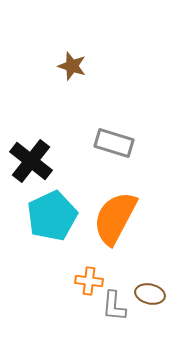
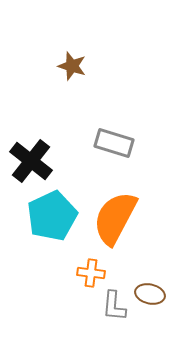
orange cross: moved 2 px right, 8 px up
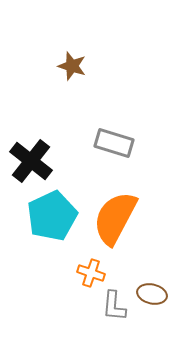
orange cross: rotated 12 degrees clockwise
brown ellipse: moved 2 px right
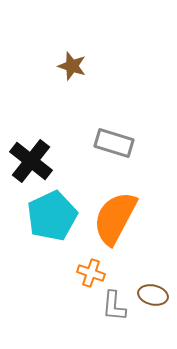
brown ellipse: moved 1 px right, 1 px down
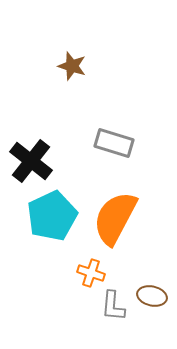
brown ellipse: moved 1 px left, 1 px down
gray L-shape: moved 1 px left
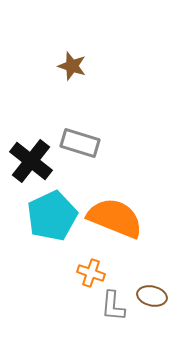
gray rectangle: moved 34 px left
orange semicircle: rotated 84 degrees clockwise
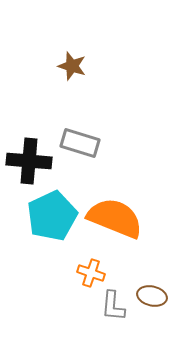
black cross: moved 2 px left; rotated 33 degrees counterclockwise
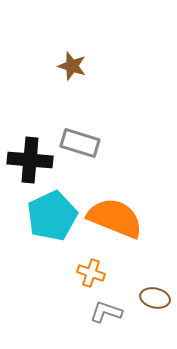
black cross: moved 1 px right, 1 px up
brown ellipse: moved 3 px right, 2 px down
gray L-shape: moved 7 px left, 6 px down; rotated 104 degrees clockwise
